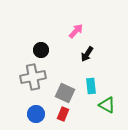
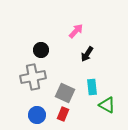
cyan rectangle: moved 1 px right, 1 px down
blue circle: moved 1 px right, 1 px down
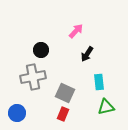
cyan rectangle: moved 7 px right, 5 px up
green triangle: moved 1 px left, 2 px down; rotated 42 degrees counterclockwise
blue circle: moved 20 px left, 2 px up
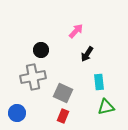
gray square: moved 2 px left
red rectangle: moved 2 px down
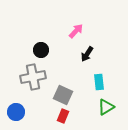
gray square: moved 2 px down
green triangle: rotated 18 degrees counterclockwise
blue circle: moved 1 px left, 1 px up
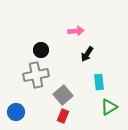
pink arrow: rotated 42 degrees clockwise
gray cross: moved 3 px right, 2 px up
gray square: rotated 24 degrees clockwise
green triangle: moved 3 px right
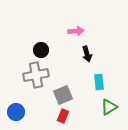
black arrow: rotated 49 degrees counterclockwise
gray square: rotated 18 degrees clockwise
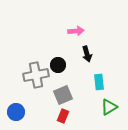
black circle: moved 17 px right, 15 px down
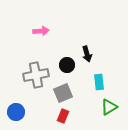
pink arrow: moved 35 px left
black circle: moved 9 px right
gray square: moved 2 px up
